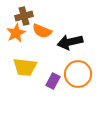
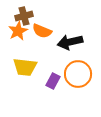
orange star: moved 2 px right, 2 px up
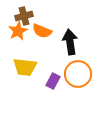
black arrow: rotated 95 degrees clockwise
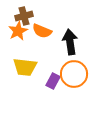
orange circle: moved 4 px left
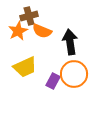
brown cross: moved 5 px right
yellow trapezoid: rotated 30 degrees counterclockwise
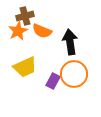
brown cross: moved 4 px left
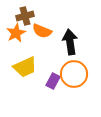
orange star: moved 2 px left, 2 px down
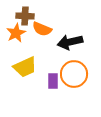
brown cross: rotated 18 degrees clockwise
orange semicircle: moved 2 px up
black arrow: rotated 95 degrees counterclockwise
purple rectangle: rotated 28 degrees counterclockwise
